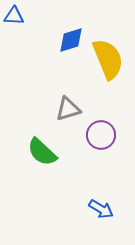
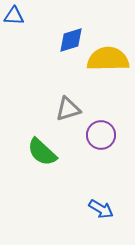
yellow semicircle: rotated 69 degrees counterclockwise
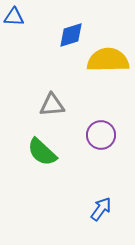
blue triangle: moved 1 px down
blue diamond: moved 5 px up
yellow semicircle: moved 1 px down
gray triangle: moved 16 px left, 4 px up; rotated 12 degrees clockwise
blue arrow: rotated 85 degrees counterclockwise
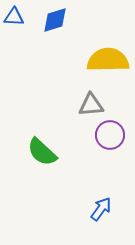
blue diamond: moved 16 px left, 15 px up
gray triangle: moved 39 px right
purple circle: moved 9 px right
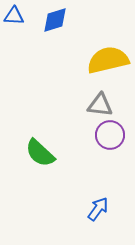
blue triangle: moved 1 px up
yellow semicircle: rotated 12 degrees counterclockwise
gray triangle: moved 9 px right; rotated 12 degrees clockwise
green semicircle: moved 2 px left, 1 px down
blue arrow: moved 3 px left
